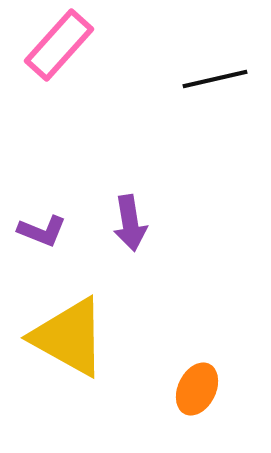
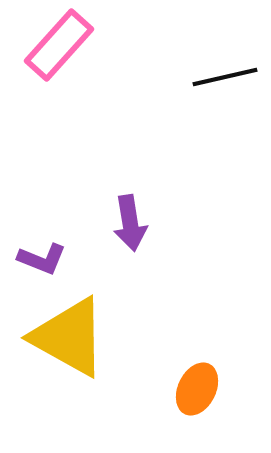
black line: moved 10 px right, 2 px up
purple L-shape: moved 28 px down
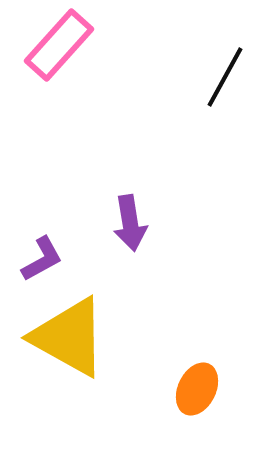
black line: rotated 48 degrees counterclockwise
purple L-shape: rotated 51 degrees counterclockwise
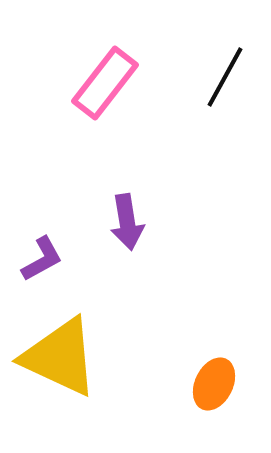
pink rectangle: moved 46 px right, 38 px down; rotated 4 degrees counterclockwise
purple arrow: moved 3 px left, 1 px up
yellow triangle: moved 9 px left, 20 px down; rotated 4 degrees counterclockwise
orange ellipse: moved 17 px right, 5 px up
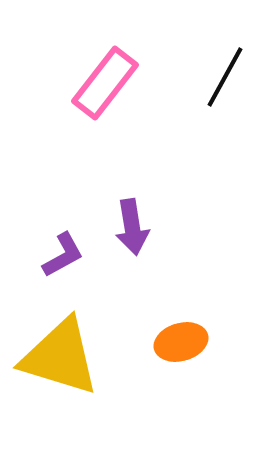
purple arrow: moved 5 px right, 5 px down
purple L-shape: moved 21 px right, 4 px up
yellow triangle: rotated 8 degrees counterclockwise
orange ellipse: moved 33 px left, 42 px up; rotated 48 degrees clockwise
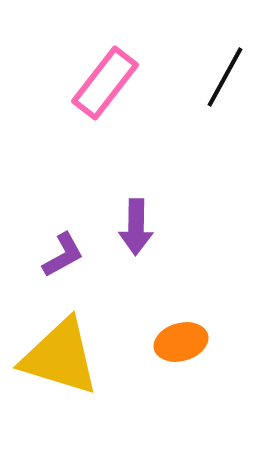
purple arrow: moved 4 px right; rotated 10 degrees clockwise
